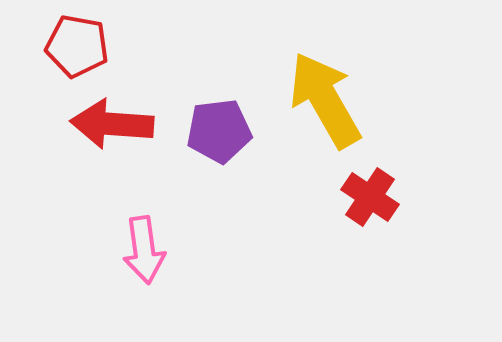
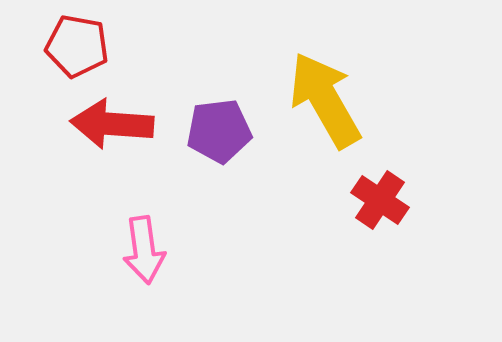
red cross: moved 10 px right, 3 px down
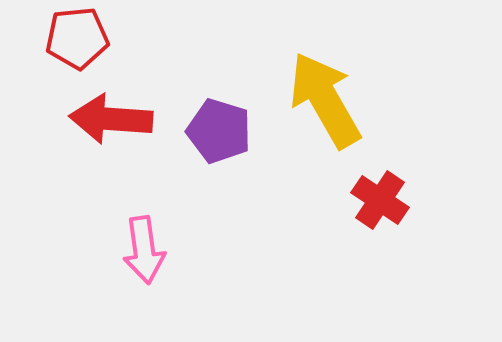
red pentagon: moved 8 px up; rotated 16 degrees counterclockwise
red arrow: moved 1 px left, 5 px up
purple pentagon: rotated 24 degrees clockwise
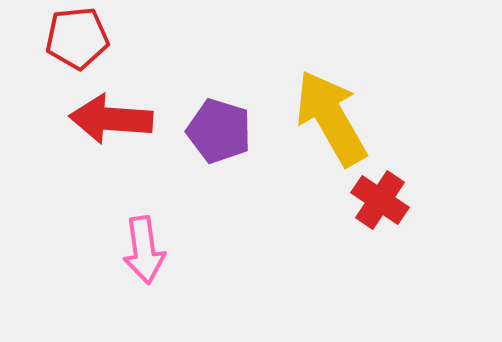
yellow arrow: moved 6 px right, 18 px down
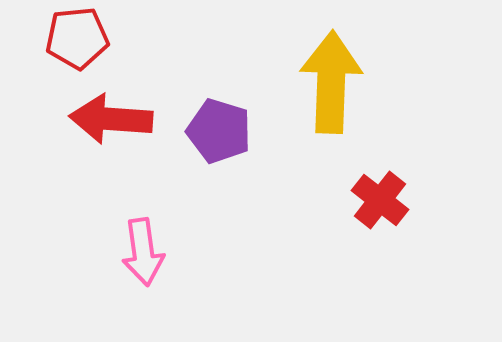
yellow arrow: moved 36 px up; rotated 32 degrees clockwise
red cross: rotated 4 degrees clockwise
pink arrow: moved 1 px left, 2 px down
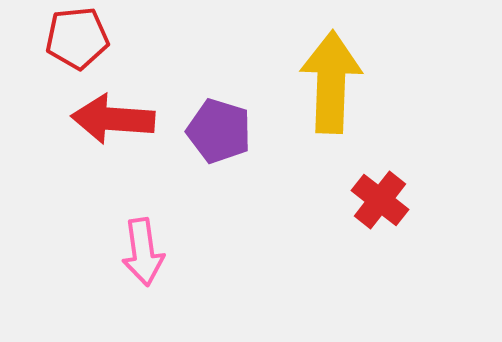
red arrow: moved 2 px right
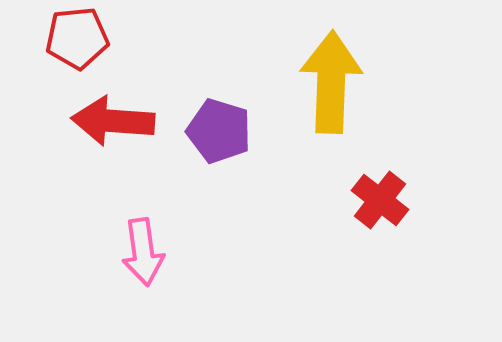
red arrow: moved 2 px down
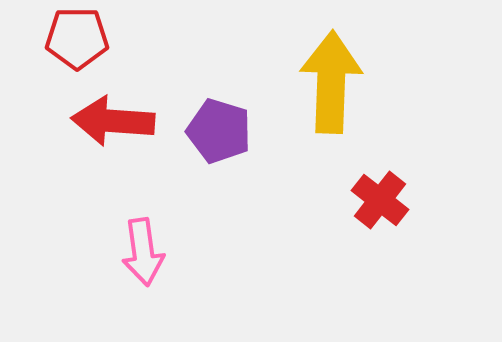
red pentagon: rotated 6 degrees clockwise
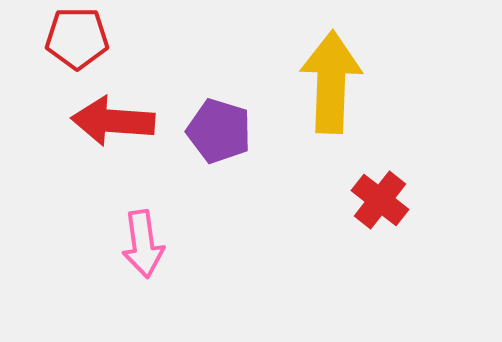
pink arrow: moved 8 px up
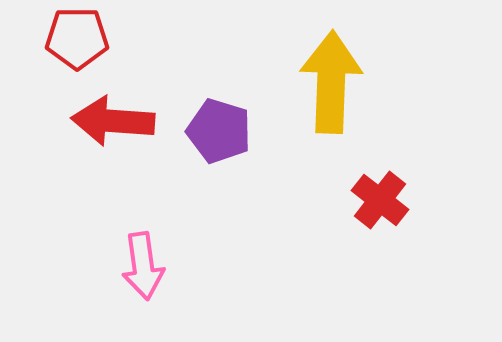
pink arrow: moved 22 px down
